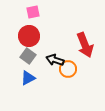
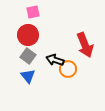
red circle: moved 1 px left, 1 px up
blue triangle: moved 2 px up; rotated 42 degrees counterclockwise
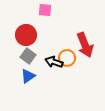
pink square: moved 12 px right, 2 px up; rotated 16 degrees clockwise
red circle: moved 2 px left
black arrow: moved 1 px left, 2 px down
orange circle: moved 1 px left, 11 px up
blue triangle: rotated 35 degrees clockwise
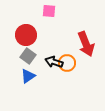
pink square: moved 4 px right, 1 px down
red arrow: moved 1 px right, 1 px up
orange circle: moved 5 px down
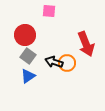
red circle: moved 1 px left
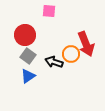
orange circle: moved 4 px right, 9 px up
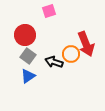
pink square: rotated 24 degrees counterclockwise
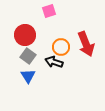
orange circle: moved 10 px left, 7 px up
blue triangle: rotated 28 degrees counterclockwise
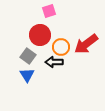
red circle: moved 15 px right
red arrow: rotated 75 degrees clockwise
black arrow: rotated 18 degrees counterclockwise
blue triangle: moved 1 px left, 1 px up
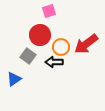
blue triangle: moved 13 px left, 4 px down; rotated 28 degrees clockwise
